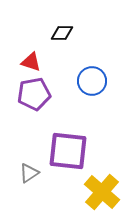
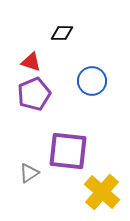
purple pentagon: rotated 12 degrees counterclockwise
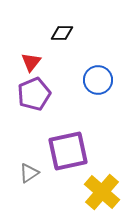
red triangle: rotated 50 degrees clockwise
blue circle: moved 6 px right, 1 px up
purple square: rotated 18 degrees counterclockwise
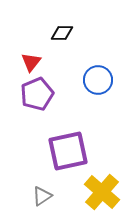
purple pentagon: moved 3 px right
gray triangle: moved 13 px right, 23 px down
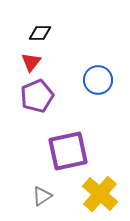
black diamond: moved 22 px left
purple pentagon: moved 2 px down
yellow cross: moved 2 px left, 2 px down
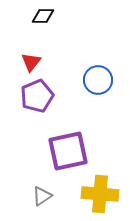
black diamond: moved 3 px right, 17 px up
yellow cross: rotated 36 degrees counterclockwise
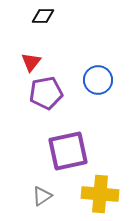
purple pentagon: moved 9 px right, 3 px up; rotated 12 degrees clockwise
